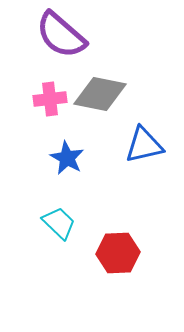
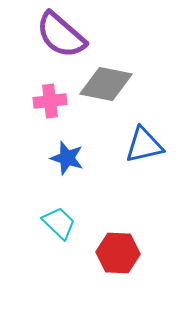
gray diamond: moved 6 px right, 10 px up
pink cross: moved 2 px down
blue star: rotated 12 degrees counterclockwise
red hexagon: rotated 6 degrees clockwise
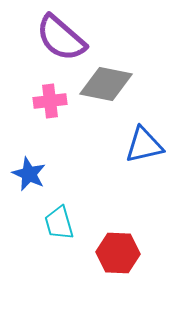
purple semicircle: moved 3 px down
blue star: moved 38 px left, 16 px down; rotated 8 degrees clockwise
cyan trapezoid: rotated 150 degrees counterclockwise
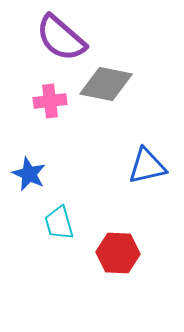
blue triangle: moved 3 px right, 21 px down
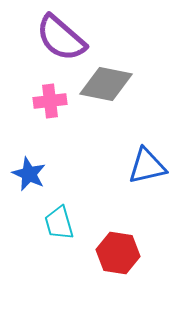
red hexagon: rotated 6 degrees clockwise
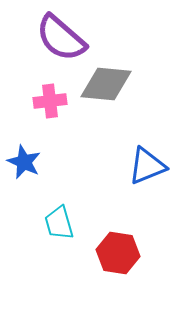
gray diamond: rotated 6 degrees counterclockwise
blue triangle: rotated 9 degrees counterclockwise
blue star: moved 5 px left, 12 px up
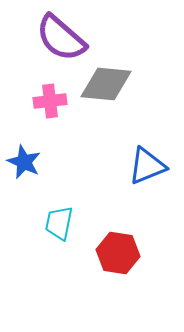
cyan trapezoid: rotated 27 degrees clockwise
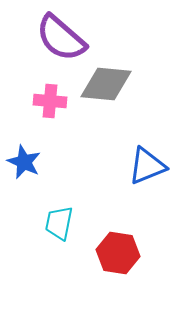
pink cross: rotated 12 degrees clockwise
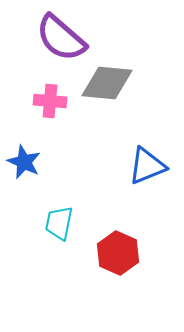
gray diamond: moved 1 px right, 1 px up
red hexagon: rotated 15 degrees clockwise
